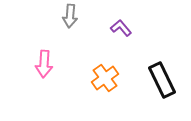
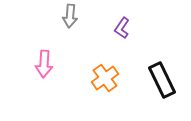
purple L-shape: moved 1 px right; rotated 105 degrees counterclockwise
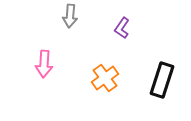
black rectangle: rotated 44 degrees clockwise
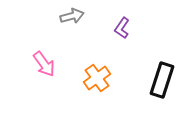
gray arrow: moved 2 px right; rotated 110 degrees counterclockwise
pink arrow: rotated 40 degrees counterclockwise
orange cross: moved 8 px left
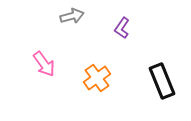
black rectangle: moved 1 px down; rotated 40 degrees counterclockwise
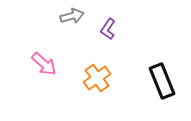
purple L-shape: moved 14 px left, 1 px down
pink arrow: rotated 12 degrees counterclockwise
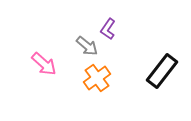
gray arrow: moved 15 px right, 30 px down; rotated 55 degrees clockwise
black rectangle: moved 10 px up; rotated 60 degrees clockwise
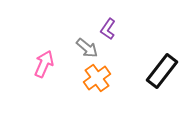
gray arrow: moved 2 px down
pink arrow: rotated 108 degrees counterclockwise
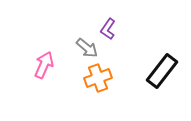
pink arrow: moved 1 px down
orange cross: moved 1 px right; rotated 16 degrees clockwise
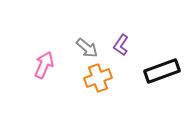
purple L-shape: moved 13 px right, 16 px down
black rectangle: rotated 32 degrees clockwise
